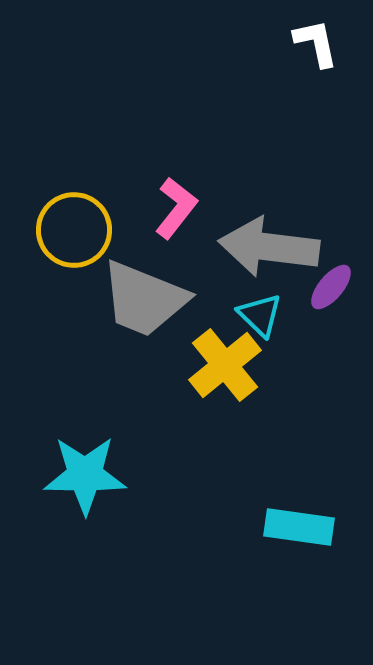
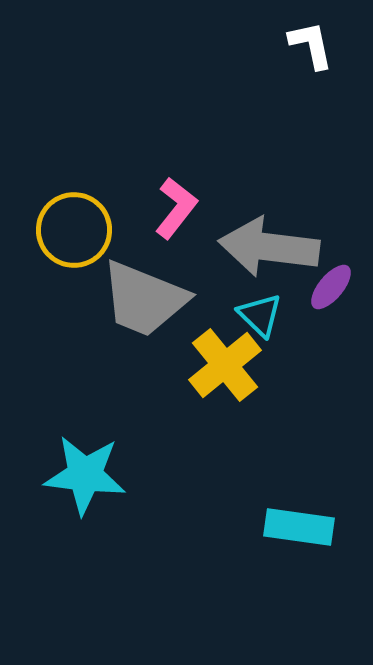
white L-shape: moved 5 px left, 2 px down
cyan star: rotated 6 degrees clockwise
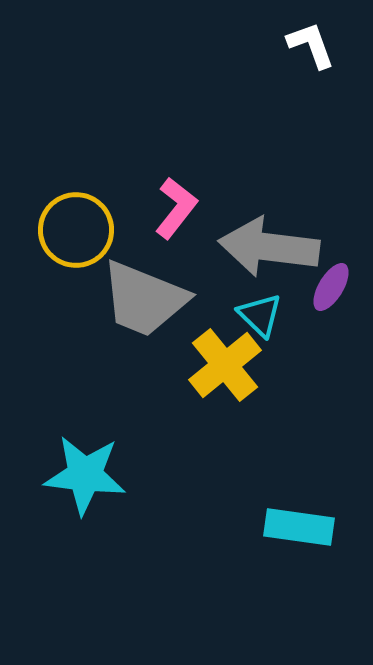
white L-shape: rotated 8 degrees counterclockwise
yellow circle: moved 2 px right
purple ellipse: rotated 9 degrees counterclockwise
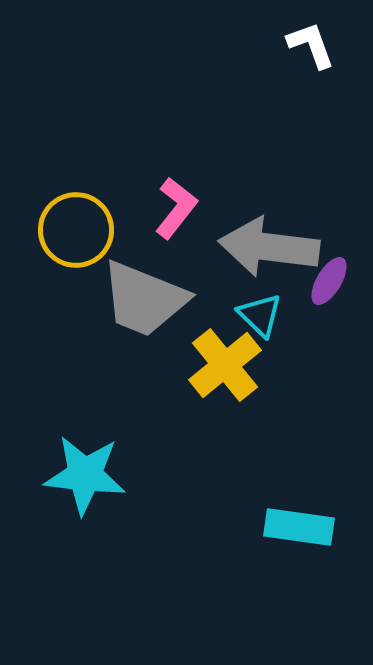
purple ellipse: moved 2 px left, 6 px up
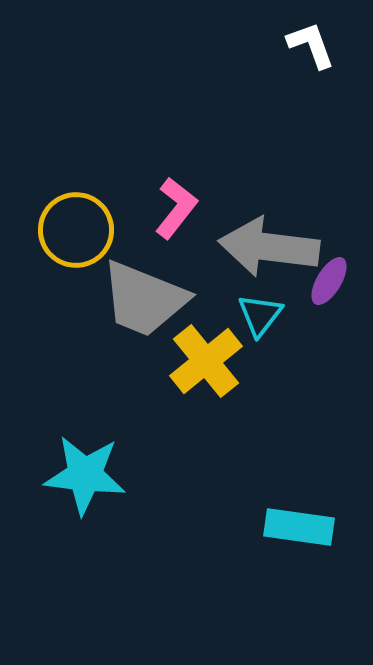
cyan triangle: rotated 24 degrees clockwise
yellow cross: moved 19 px left, 4 px up
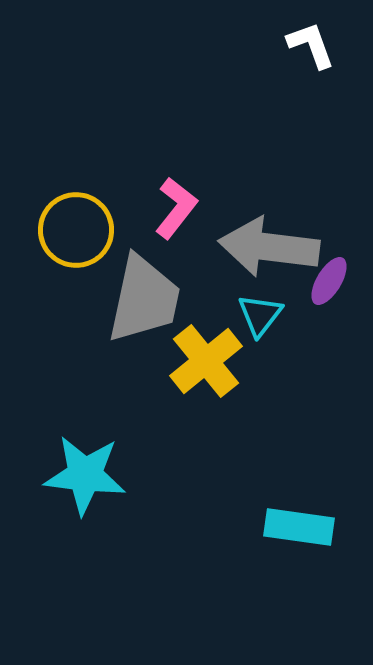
gray trapezoid: rotated 100 degrees counterclockwise
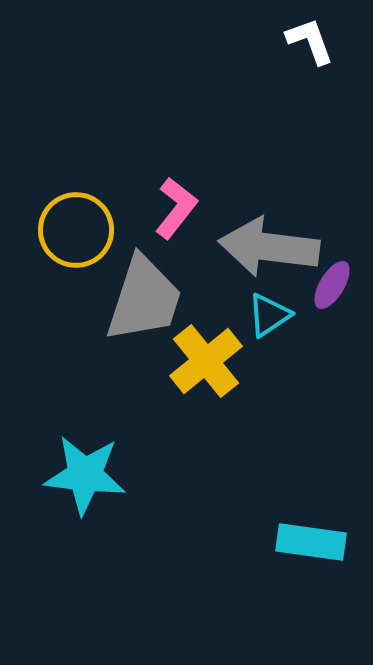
white L-shape: moved 1 px left, 4 px up
purple ellipse: moved 3 px right, 4 px down
gray trapezoid: rotated 6 degrees clockwise
cyan triangle: moved 9 px right; rotated 18 degrees clockwise
cyan rectangle: moved 12 px right, 15 px down
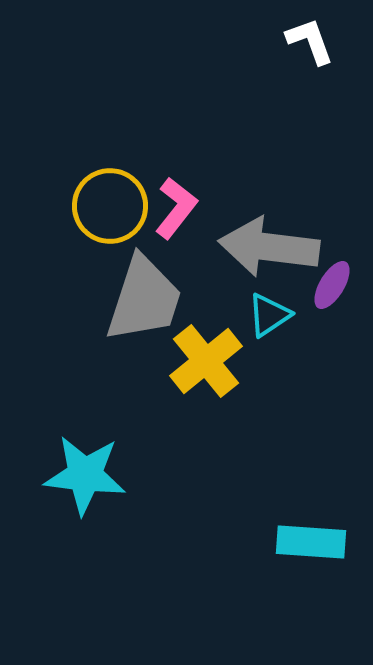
yellow circle: moved 34 px right, 24 px up
cyan rectangle: rotated 4 degrees counterclockwise
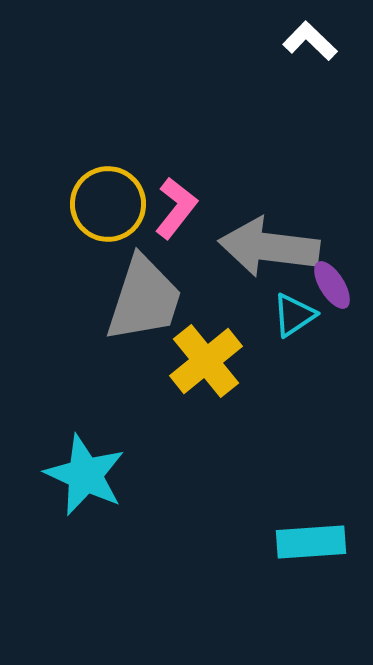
white L-shape: rotated 26 degrees counterclockwise
yellow circle: moved 2 px left, 2 px up
purple ellipse: rotated 63 degrees counterclockwise
cyan triangle: moved 25 px right
cyan star: rotated 18 degrees clockwise
cyan rectangle: rotated 8 degrees counterclockwise
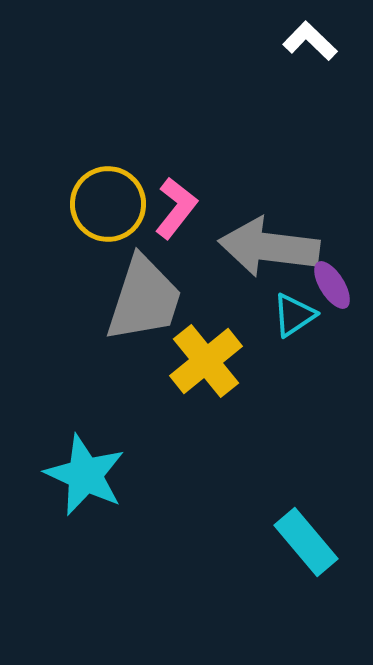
cyan rectangle: moved 5 px left; rotated 54 degrees clockwise
